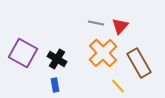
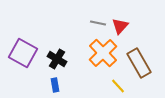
gray line: moved 2 px right
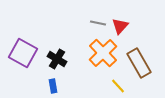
blue rectangle: moved 2 px left, 1 px down
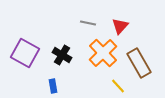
gray line: moved 10 px left
purple square: moved 2 px right
black cross: moved 5 px right, 4 px up
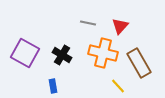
orange cross: rotated 32 degrees counterclockwise
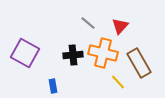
gray line: rotated 28 degrees clockwise
black cross: moved 11 px right; rotated 36 degrees counterclockwise
yellow line: moved 4 px up
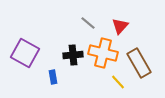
blue rectangle: moved 9 px up
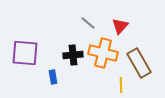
purple square: rotated 24 degrees counterclockwise
yellow line: moved 3 px right, 3 px down; rotated 42 degrees clockwise
